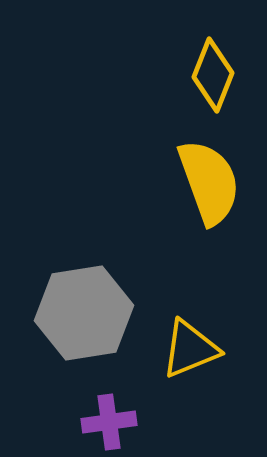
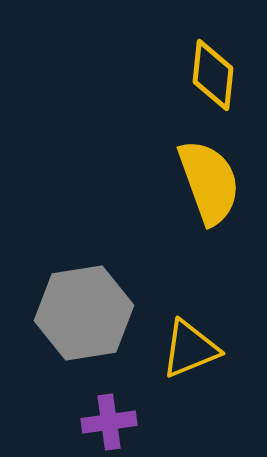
yellow diamond: rotated 16 degrees counterclockwise
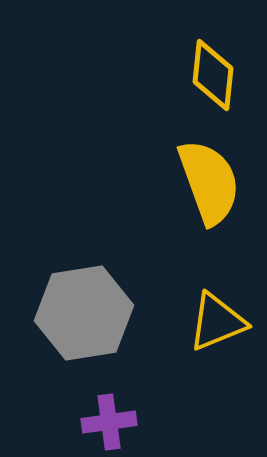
yellow triangle: moved 27 px right, 27 px up
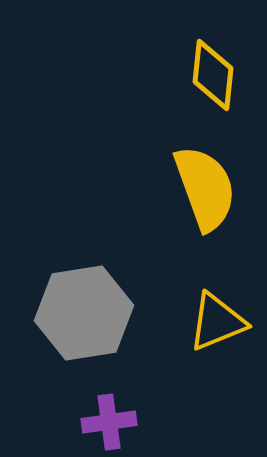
yellow semicircle: moved 4 px left, 6 px down
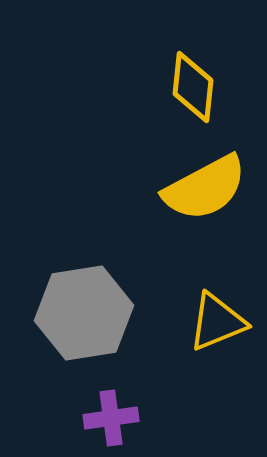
yellow diamond: moved 20 px left, 12 px down
yellow semicircle: rotated 82 degrees clockwise
purple cross: moved 2 px right, 4 px up
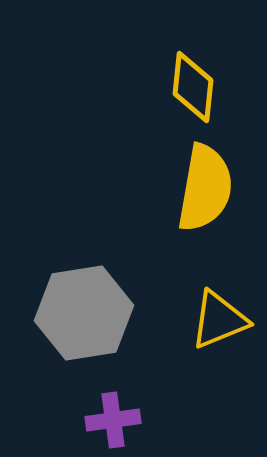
yellow semicircle: rotated 52 degrees counterclockwise
yellow triangle: moved 2 px right, 2 px up
purple cross: moved 2 px right, 2 px down
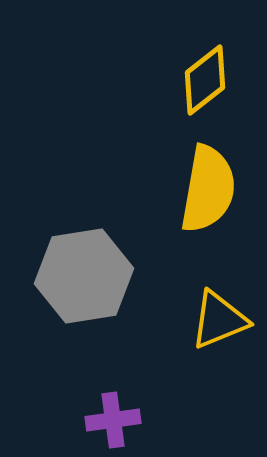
yellow diamond: moved 12 px right, 7 px up; rotated 46 degrees clockwise
yellow semicircle: moved 3 px right, 1 px down
gray hexagon: moved 37 px up
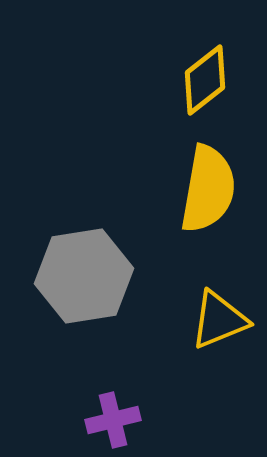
purple cross: rotated 6 degrees counterclockwise
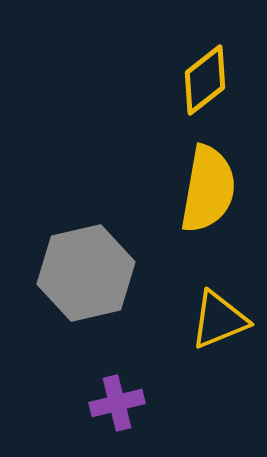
gray hexagon: moved 2 px right, 3 px up; rotated 4 degrees counterclockwise
purple cross: moved 4 px right, 17 px up
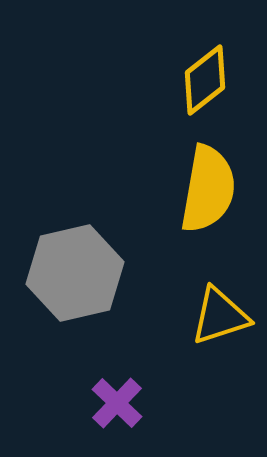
gray hexagon: moved 11 px left
yellow triangle: moved 1 px right, 4 px up; rotated 4 degrees clockwise
purple cross: rotated 32 degrees counterclockwise
